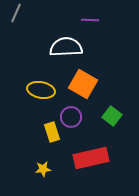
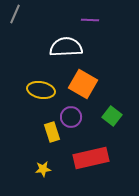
gray line: moved 1 px left, 1 px down
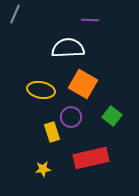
white semicircle: moved 2 px right, 1 px down
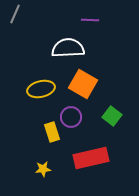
yellow ellipse: moved 1 px up; rotated 24 degrees counterclockwise
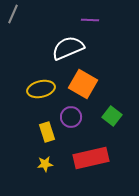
gray line: moved 2 px left
white semicircle: rotated 20 degrees counterclockwise
yellow rectangle: moved 5 px left
yellow star: moved 2 px right, 5 px up
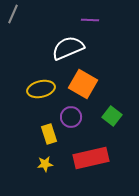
yellow rectangle: moved 2 px right, 2 px down
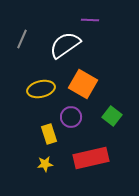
gray line: moved 9 px right, 25 px down
white semicircle: moved 3 px left, 3 px up; rotated 12 degrees counterclockwise
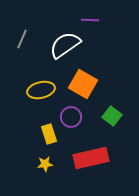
yellow ellipse: moved 1 px down
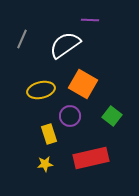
purple circle: moved 1 px left, 1 px up
